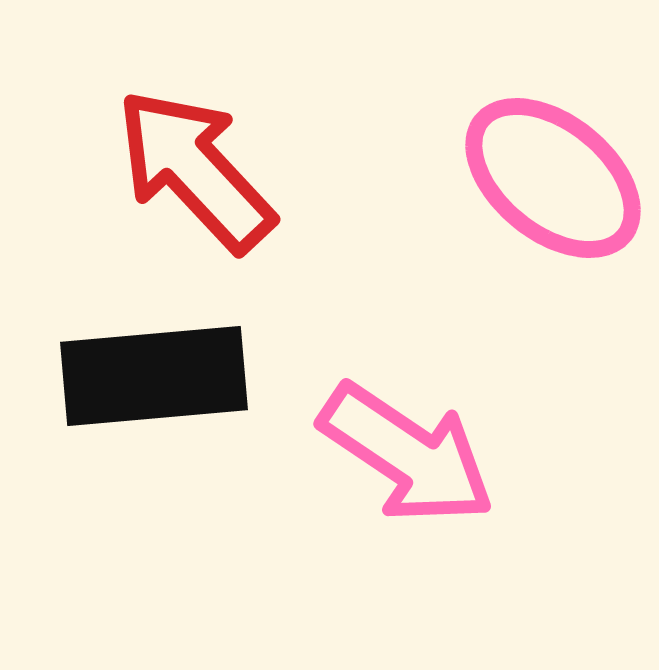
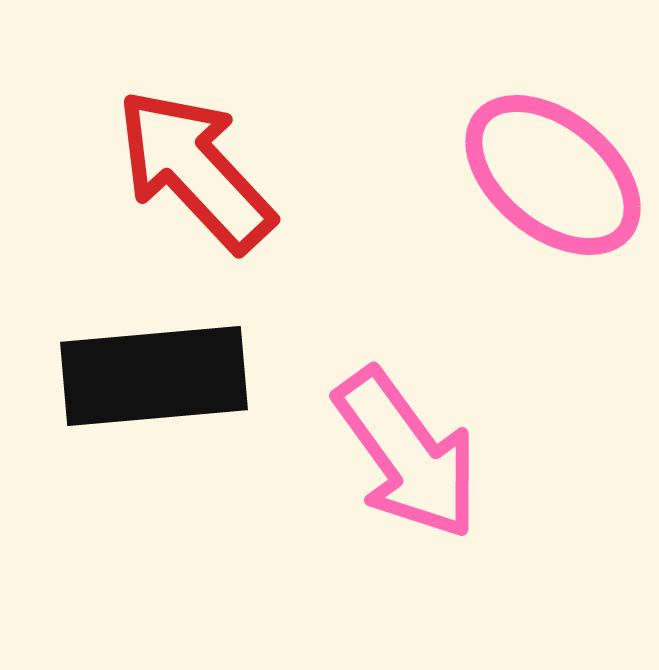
pink ellipse: moved 3 px up
pink arrow: rotated 20 degrees clockwise
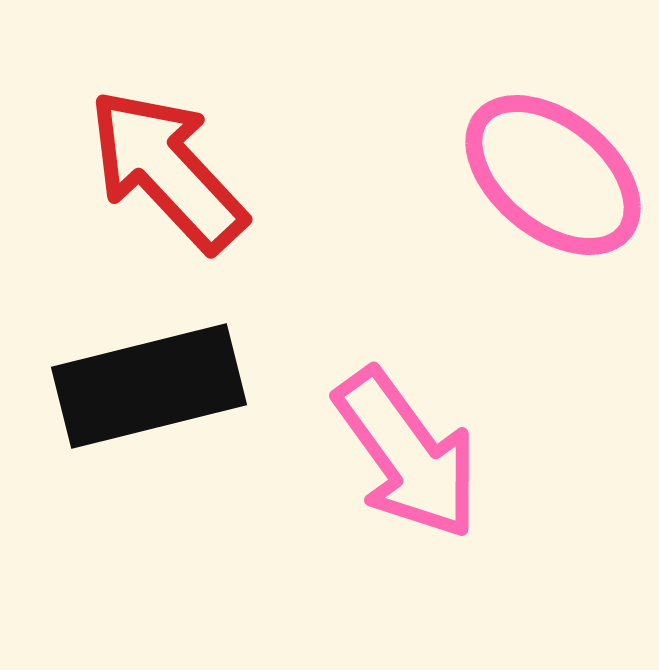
red arrow: moved 28 px left
black rectangle: moved 5 px left, 10 px down; rotated 9 degrees counterclockwise
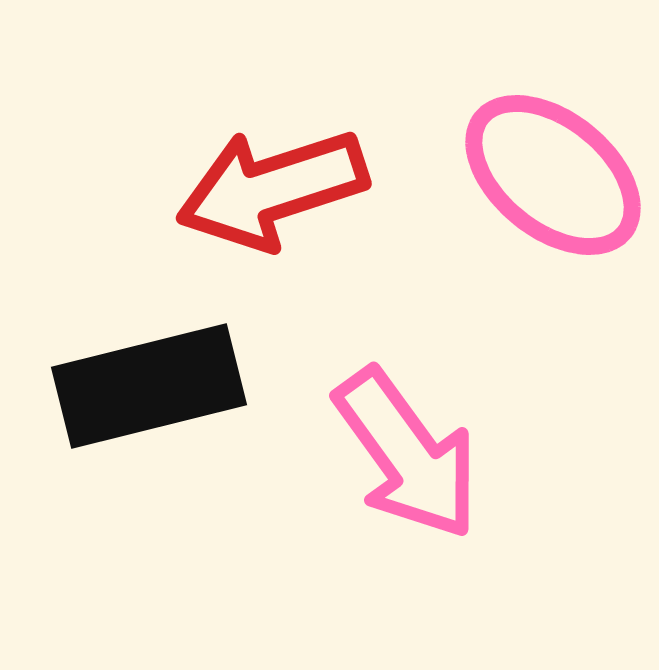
red arrow: moved 105 px right, 19 px down; rotated 65 degrees counterclockwise
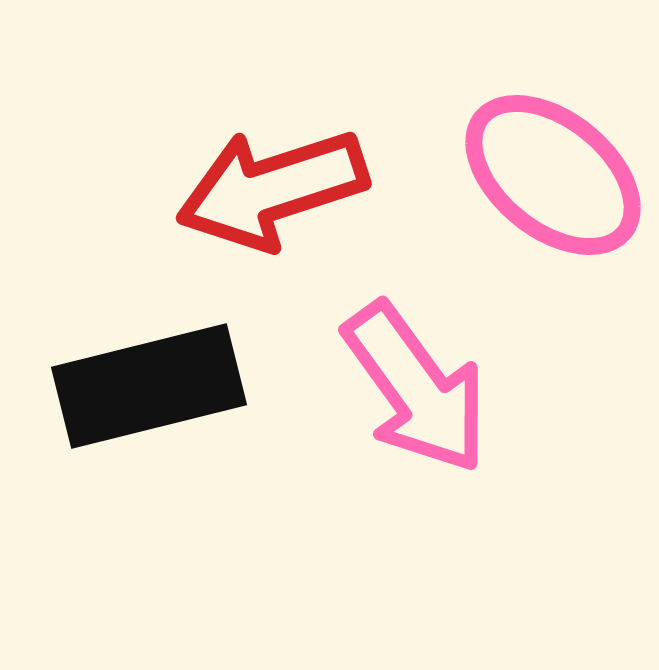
pink arrow: moved 9 px right, 66 px up
